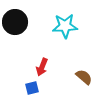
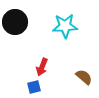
blue square: moved 2 px right, 1 px up
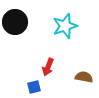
cyan star: rotated 15 degrees counterclockwise
red arrow: moved 6 px right
brown semicircle: rotated 30 degrees counterclockwise
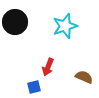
brown semicircle: rotated 12 degrees clockwise
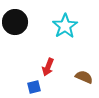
cyan star: rotated 15 degrees counterclockwise
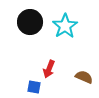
black circle: moved 15 px right
red arrow: moved 1 px right, 2 px down
blue square: rotated 24 degrees clockwise
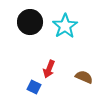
blue square: rotated 16 degrees clockwise
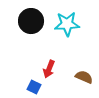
black circle: moved 1 px right, 1 px up
cyan star: moved 2 px right, 2 px up; rotated 30 degrees clockwise
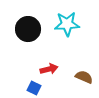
black circle: moved 3 px left, 8 px down
red arrow: rotated 126 degrees counterclockwise
blue square: moved 1 px down
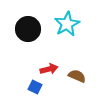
cyan star: rotated 25 degrees counterclockwise
brown semicircle: moved 7 px left, 1 px up
blue square: moved 1 px right, 1 px up
